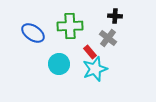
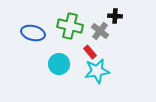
green cross: rotated 15 degrees clockwise
blue ellipse: rotated 20 degrees counterclockwise
gray cross: moved 8 px left, 7 px up
cyan star: moved 2 px right, 2 px down; rotated 10 degrees clockwise
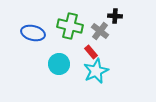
red rectangle: moved 1 px right
cyan star: moved 1 px left; rotated 15 degrees counterclockwise
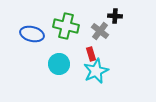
green cross: moved 4 px left
blue ellipse: moved 1 px left, 1 px down
red rectangle: moved 2 px down; rotated 24 degrees clockwise
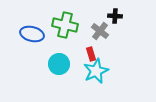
green cross: moved 1 px left, 1 px up
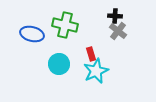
gray cross: moved 18 px right
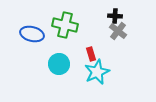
cyan star: moved 1 px right, 1 px down
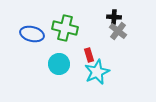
black cross: moved 1 px left, 1 px down
green cross: moved 3 px down
red rectangle: moved 2 px left, 1 px down
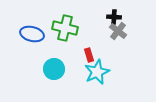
cyan circle: moved 5 px left, 5 px down
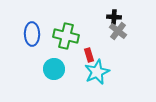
green cross: moved 1 px right, 8 px down
blue ellipse: rotated 75 degrees clockwise
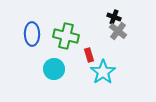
black cross: rotated 16 degrees clockwise
cyan star: moved 6 px right; rotated 10 degrees counterclockwise
